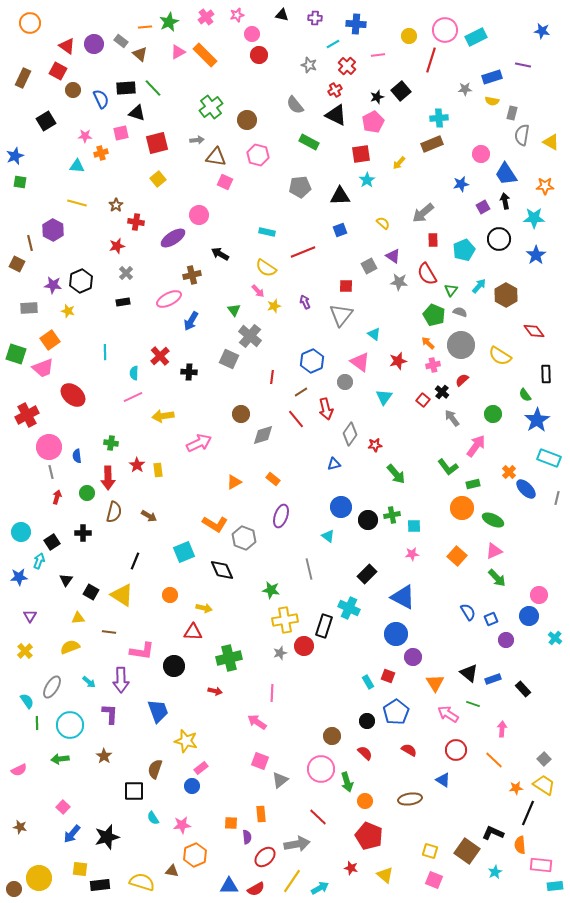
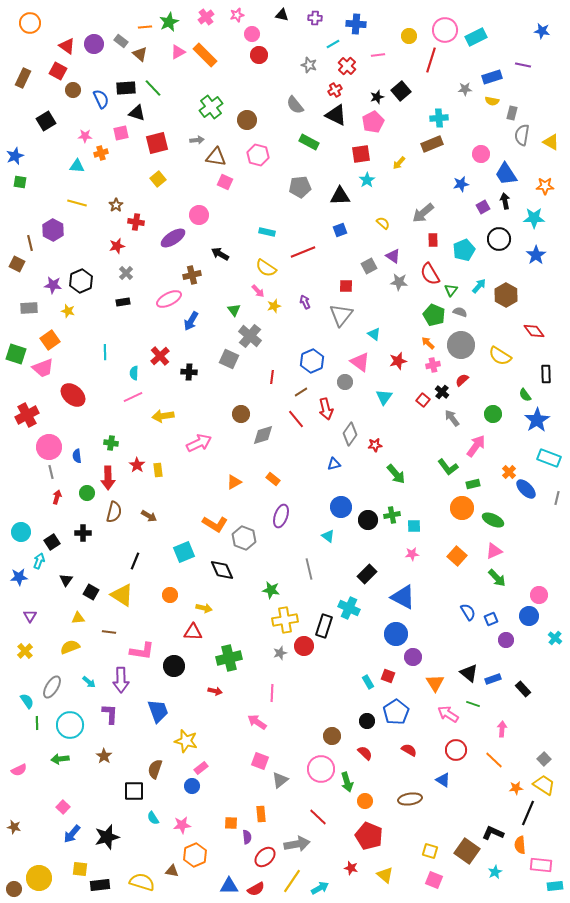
red semicircle at (427, 274): moved 3 px right
brown star at (20, 827): moved 6 px left
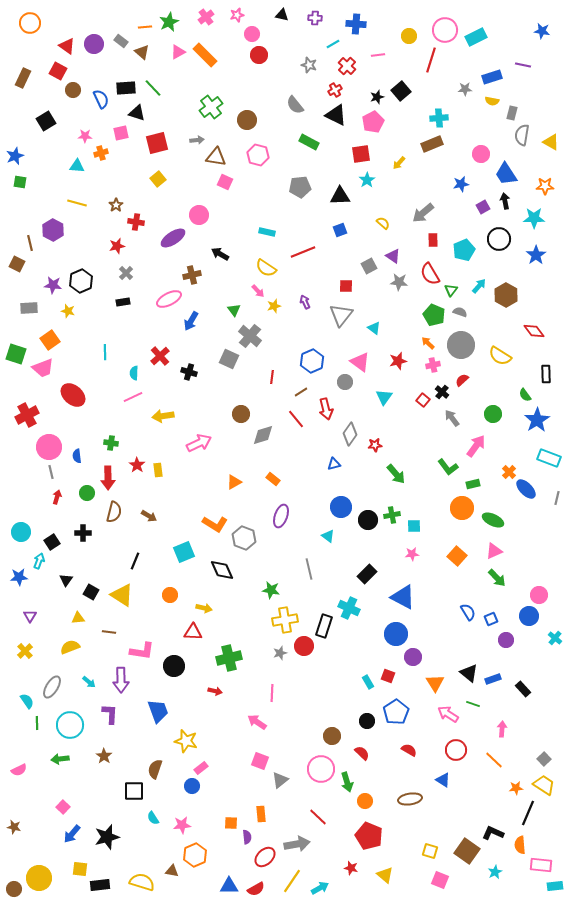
brown triangle at (140, 54): moved 2 px right, 2 px up
cyan triangle at (374, 334): moved 6 px up
black cross at (189, 372): rotated 14 degrees clockwise
red semicircle at (365, 753): moved 3 px left
pink square at (434, 880): moved 6 px right
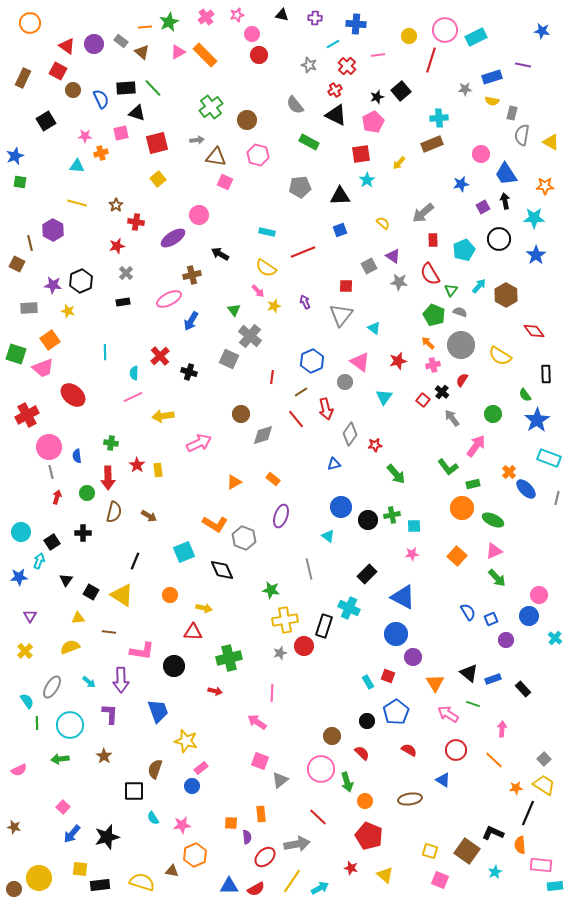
red semicircle at (462, 380): rotated 16 degrees counterclockwise
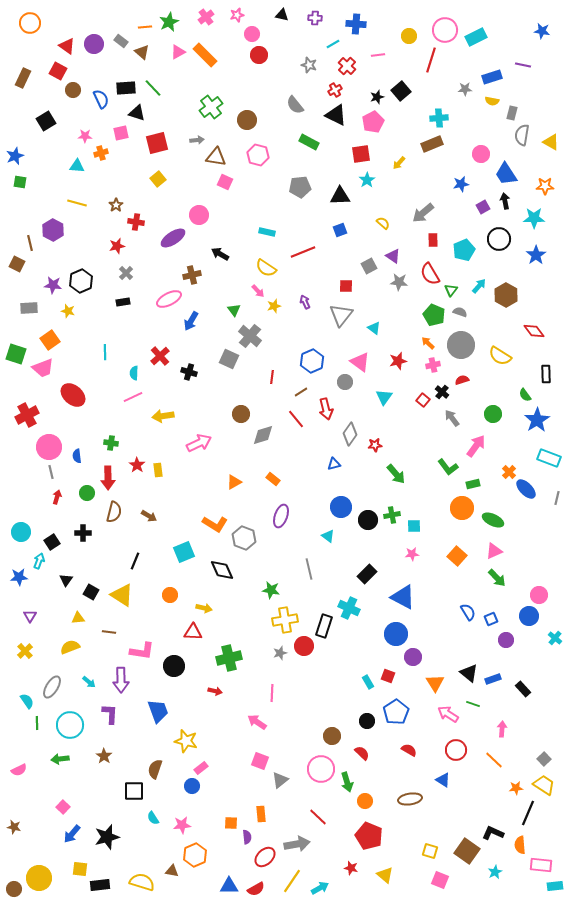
red semicircle at (462, 380): rotated 40 degrees clockwise
